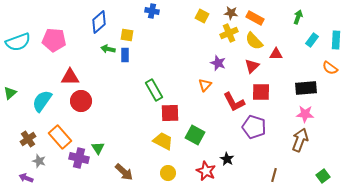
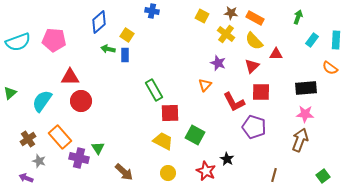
yellow cross at (229, 33): moved 3 px left, 1 px down; rotated 30 degrees counterclockwise
yellow square at (127, 35): rotated 24 degrees clockwise
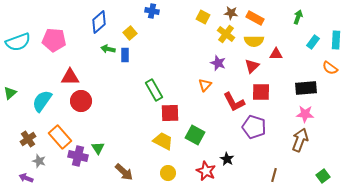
yellow square at (202, 16): moved 1 px right, 1 px down
yellow square at (127, 35): moved 3 px right, 2 px up; rotated 16 degrees clockwise
cyan rectangle at (312, 40): moved 1 px right, 2 px down
yellow semicircle at (254, 41): rotated 48 degrees counterclockwise
purple cross at (79, 158): moved 1 px left, 2 px up
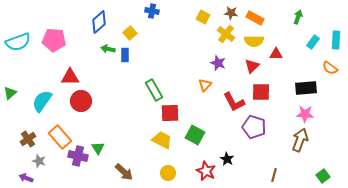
yellow trapezoid at (163, 141): moved 1 px left, 1 px up
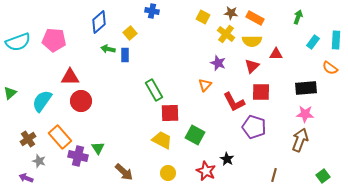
yellow semicircle at (254, 41): moved 2 px left
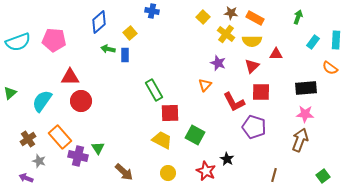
yellow square at (203, 17): rotated 16 degrees clockwise
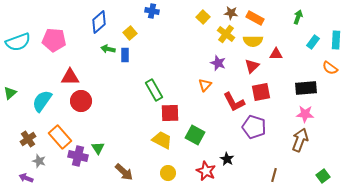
yellow semicircle at (252, 41): moved 1 px right
red square at (261, 92): rotated 12 degrees counterclockwise
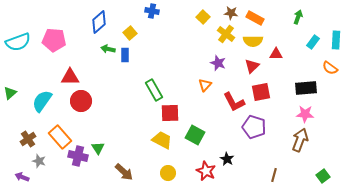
purple arrow at (26, 178): moved 4 px left, 1 px up
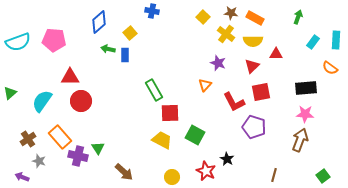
yellow circle at (168, 173): moved 4 px right, 4 px down
